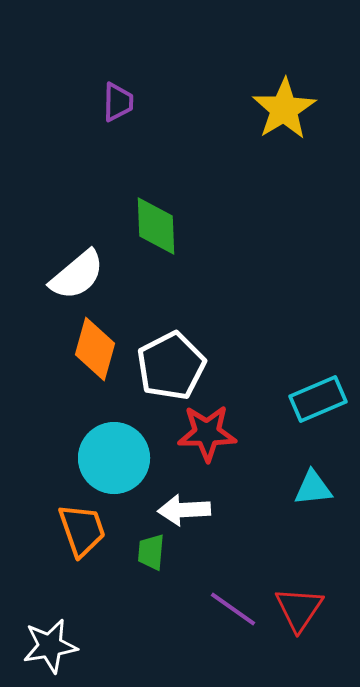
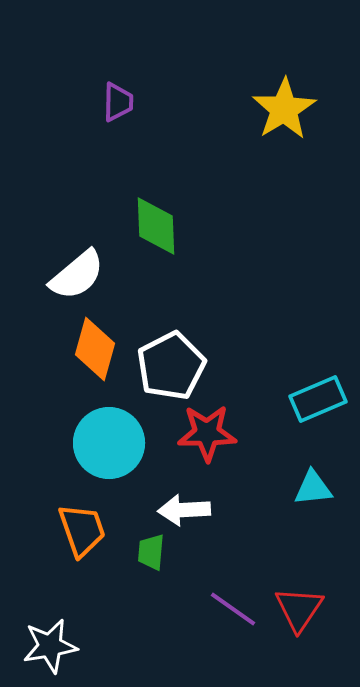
cyan circle: moved 5 px left, 15 px up
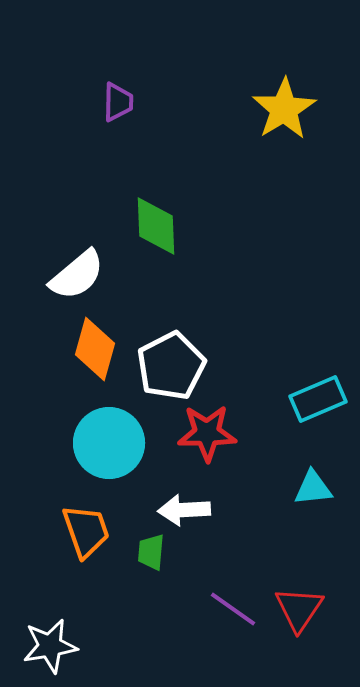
orange trapezoid: moved 4 px right, 1 px down
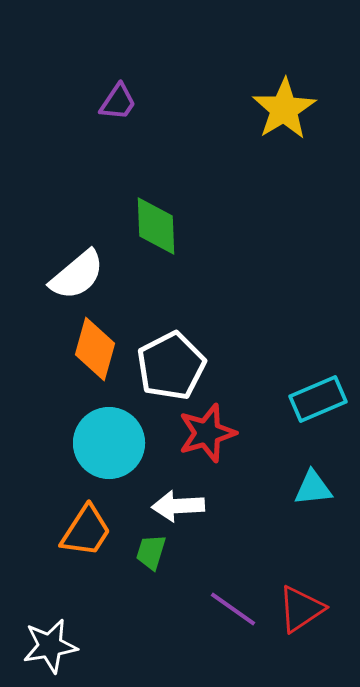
purple trapezoid: rotated 33 degrees clockwise
red star: rotated 16 degrees counterclockwise
white arrow: moved 6 px left, 4 px up
orange trapezoid: rotated 52 degrees clockwise
green trapezoid: rotated 12 degrees clockwise
red triangle: moved 2 px right; rotated 22 degrees clockwise
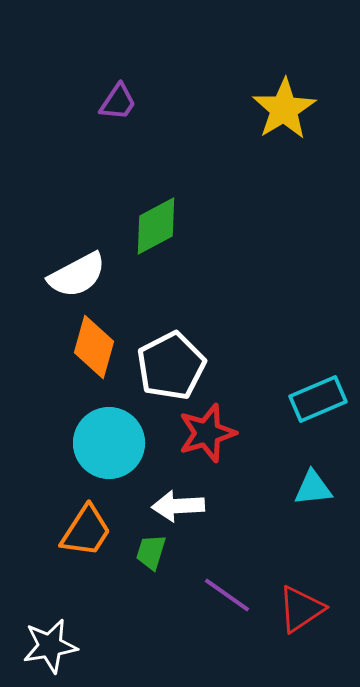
green diamond: rotated 64 degrees clockwise
white semicircle: rotated 12 degrees clockwise
orange diamond: moved 1 px left, 2 px up
purple line: moved 6 px left, 14 px up
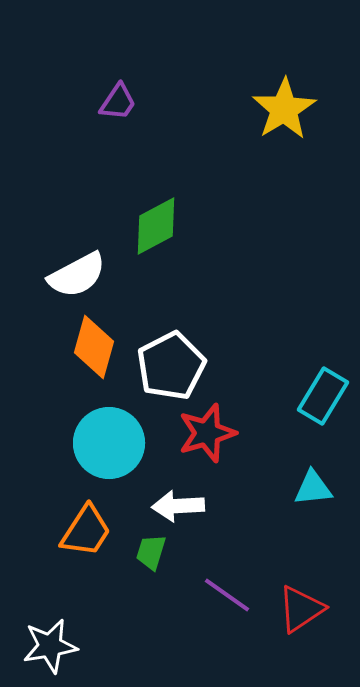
cyan rectangle: moved 5 px right, 3 px up; rotated 36 degrees counterclockwise
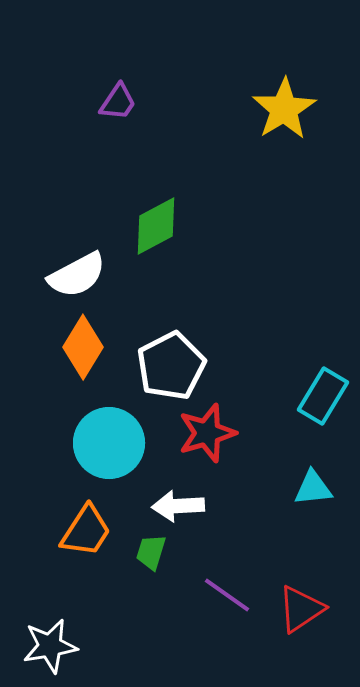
orange diamond: moved 11 px left; rotated 16 degrees clockwise
